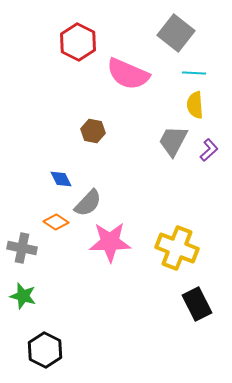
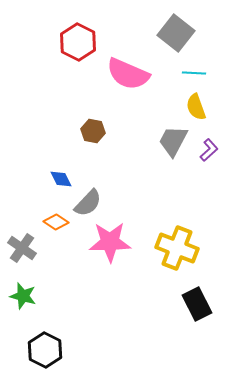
yellow semicircle: moved 1 px right, 2 px down; rotated 16 degrees counterclockwise
gray cross: rotated 24 degrees clockwise
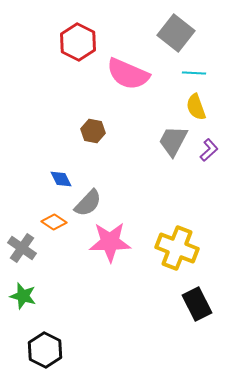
orange diamond: moved 2 px left
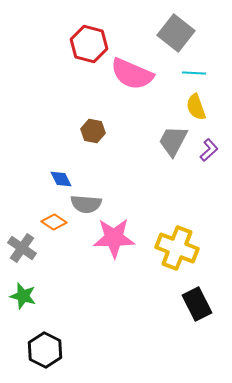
red hexagon: moved 11 px right, 2 px down; rotated 12 degrees counterclockwise
pink semicircle: moved 4 px right
gray semicircle: moved 2 px left, 1 px down; rotated 52 degrees clockwise
pink star: moved 4 px right, 4 px up
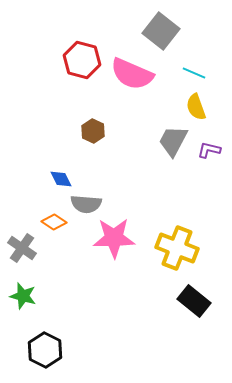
gray square: moved 15 px left, 2 px up
red hexagon: moved 7 px left, 16 px down
cyan line: rotated 20 degrees clockwise
brown hexagon: rotated 15 degrees clockwise
purple L-shape: rotated 125 degrees counterclockwise
black rectangle: moved 3 px left, 3 px up; rotated 24 degrees counterclockwise
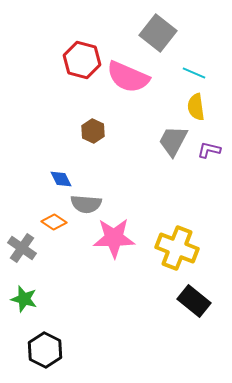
gray square: moved 3 px left, 2 px down
pink semicircle: moved 4 px left, 3 px down
yellow semicircle: rotated 12 degrees clockwise
green star: moved 1 px right, 3 px down
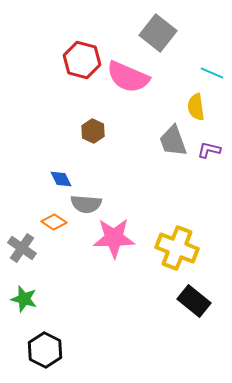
cyan line: moved 18 px right
gray trapezoid: rotated 48 degrees counterclockwise
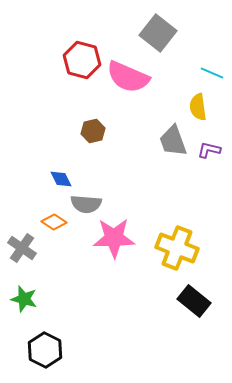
yellow semicircle: moved 2 px right
brown hexagon: rotated 20 degrees clockwise
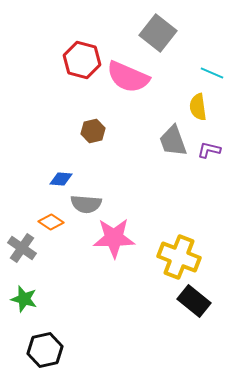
blue diamond: rotated 60 degrees counterclockwise
orange diamond: moved 3 px left
yellow cross: moved 2 px right, 9 px down
black hexagon: rotated 20 degrees clockwise
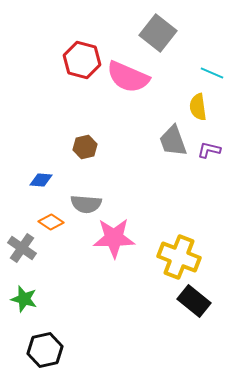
brown hexagon: moved 8 px left, 16 px down
blue diamond: moved 20 px left, 1 px down
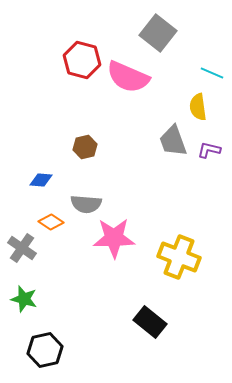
black rectangle: moved 44 px left, 21 px down
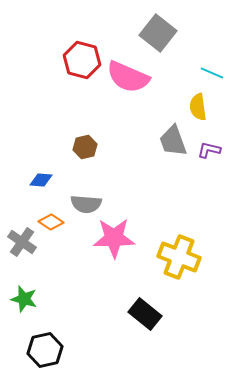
gray cross: moved 6 px up
black rectangle: moved 5 px left, 8 px up
